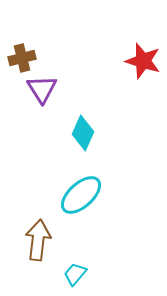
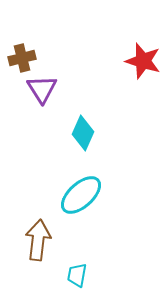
cyan trapezoid: moved 2 px right, 1 px down; rotated 30 degrees counterclockwise
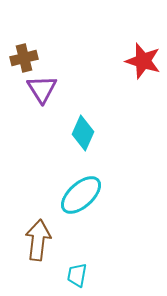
brown cross: moved 2 px right
